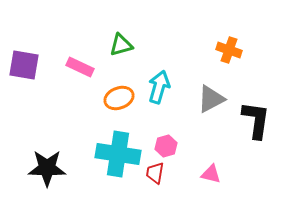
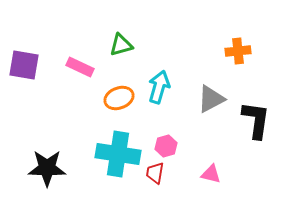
orange cross: moved 9 px right, 1 px down; rotated 25 degrees counterclockwise
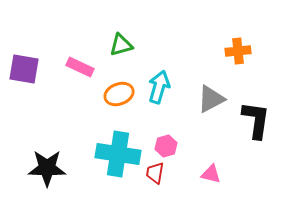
purple square: moved 4 px down
orange ellipse: moved 4 px up
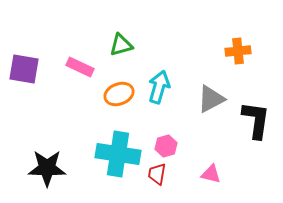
red trapezoid: moved 2 px right, 1 px down
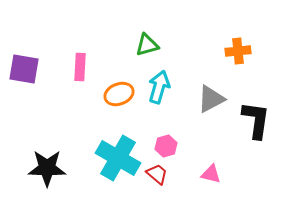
green triangle: moved 26 px right
pink rectangle: rotated 68 degrees clockwise
cyan cross: moved 4 px down; rotated 21 degrees clockwise
red trapezoid: rotated 120 degrees clockwise
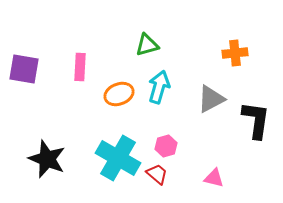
orange cross: moved 3 px left, 2 px down
black star: moved 9 px up; rotated 21 degrees clockwise
pink triangle: moved 3 px right, 4 px down
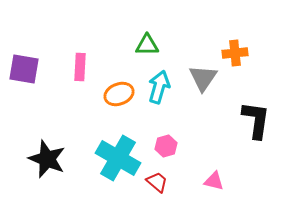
green triangle: rotated 15 degrees clockwise
gray triangle: moved 8 px left, 21 px up; rotated 28 degrees counterclockwise
red trapezoid: moved 8 px down
pink triangle: moved 3 px down
